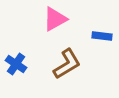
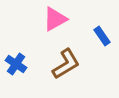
blue rectangle: rotated 48 degrees clockwise
brown L-shape: moved 1 px left
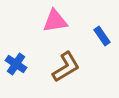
pink triangle: moved 2 px down; rotated 20 degrees clockwise
brown L-shape: moved 3 px down
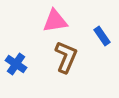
brown L-shape: moved 10 px up; rotated 36 degrees counterclockwise
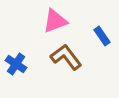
pink triangle: rotated 12 degrees counterclockwise
brown L-shape: rotated 60 degrees counterclockwise
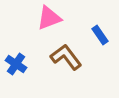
pink triangle: moved 6 px left, 3 px up
blue rectangle: moved 2 px left, 1 px up
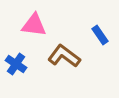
pink triangle: moved 15 px left, 7 px down; rotated 28 degrees clockwise
brown L-shape: moved 2 px left, 1 px up; rotated 16 degrees counterclockwise
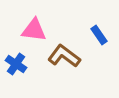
pink triangle: moved 5 px down
blue rectangle: moved 1 px left
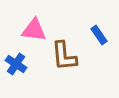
brown L-shape: rotated 132 degrees counterclockwise
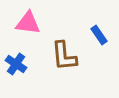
pink triangle: moved 6 px left, 7 px up
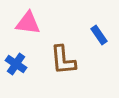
brown L-shape: moved 1 px left, 4 px down
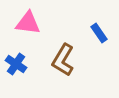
blue rectangle: moved 2 px up
brown L-shape: rotated 36 degrees clockwise
